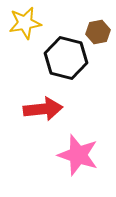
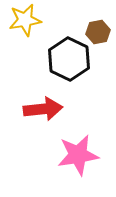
yellow star: moved 3 px up
black hexagon: moved 3 px right, 1 px down; rotated 12 degrees clockwise
pink star: rotated 27 degrees counterclockwise
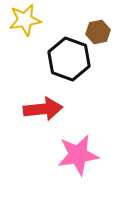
black hexagon: rotated 6 degrees counterclockwise
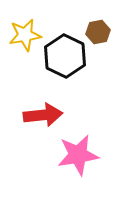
yellow star: moved 15 px down
black hexagon: moved 4 px left, 3 px up; rotated 6 degrees clockwise
red arrow: moved 6 px down
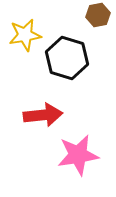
brown hexagon: moved 17 px up
black hexagon: moved 2 px right, 2 px down; rotated 9 degrees counterclockwise
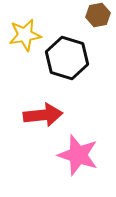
pink star: rotated 27 degrees clockwise
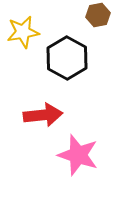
yellow star: moved 2 px left, 3 px up
black hexagon: rotated 12 degrees clockwise
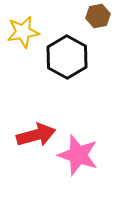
brown hexagon: moved 1 px down
black hexagon: moved 1 px up
red arrow: moved 7 px left, 20 px down; rotated 9 degrees counterclockwise
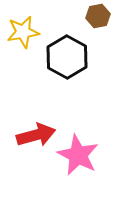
pink star: rotated 9 degrees clockwise
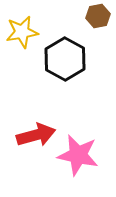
yellow star: moved 1 px left
black hexagon: moved 2 px left, 2 px down
pink star: rotated 15 degrees counterclockwise
